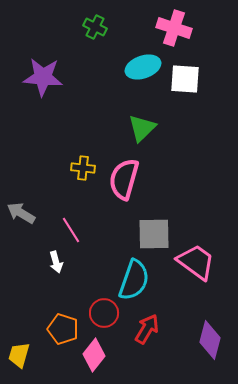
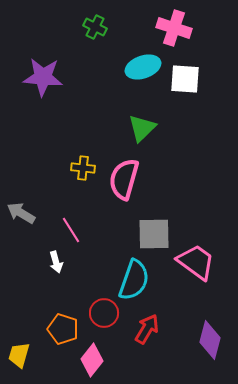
pink diamond: moved 2 px left, 5 px down
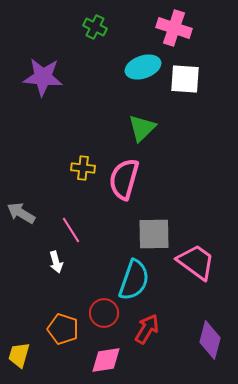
pink diamond: moved 14 px right; rotated 44 degrees clockwise
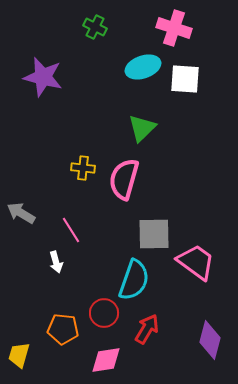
purple star: rotated 9 degrees clockwise
orange pentagon: rotated 12 degrees counterclockwise
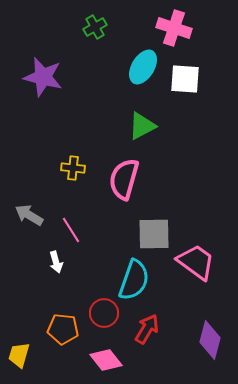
green cross: rotated 35 degrees clockwise
cyan ellipse: rotated 40 degrees counterclockwise
green triangle: moved 2 px up; rotated 16 degrees clockwise
yellow cross: moved 10 px left
gray arrow: moved 8 px right, 2 px down
pink diamond: rotated 60 degrees clockwise
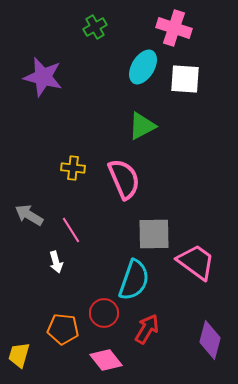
pink semicircle: rotated 141 degrees clockwise
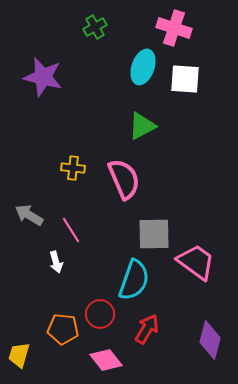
cyan ellipse: rotated 12 degrees counterclockwise
red circle: moved 4 px left, 1 px down
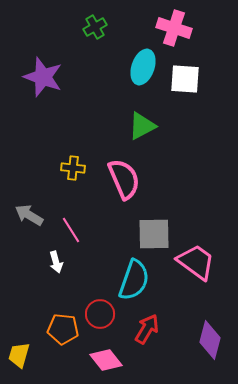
purple star: rotated 6 degrees clockwise
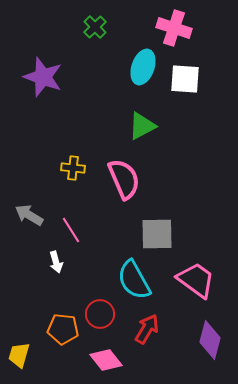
green cross: rotated 15 degrees counterclockwise
gray square: moved 3 px right
pink trapezoid: moved 18 px down
cyan semicircle: rotated 132 degrees clockwise
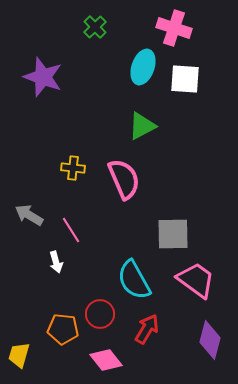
gray square: moved 16 px right
